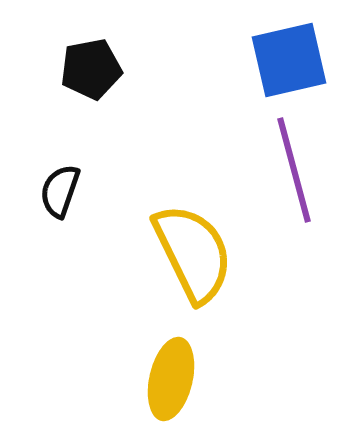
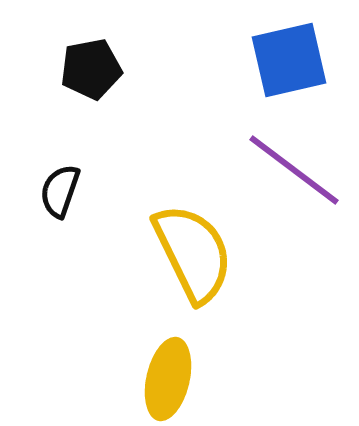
purple line: rotated 38 degrees counterclockwise
yellow ellipse: moved 3 px left
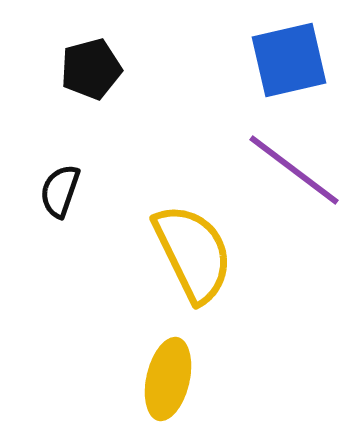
black pentagon: rotated 4 degrees counterclockwise
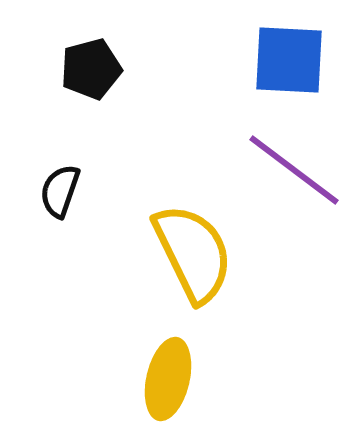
blue square: rotated 16 degrees clockwise
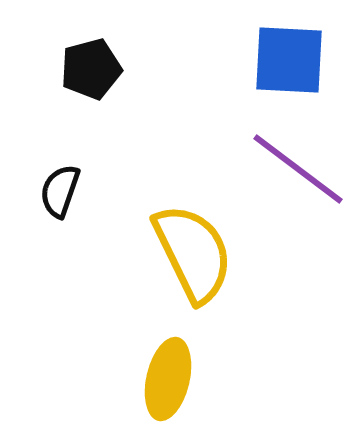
purple line: moved 4 px right, 1 px up
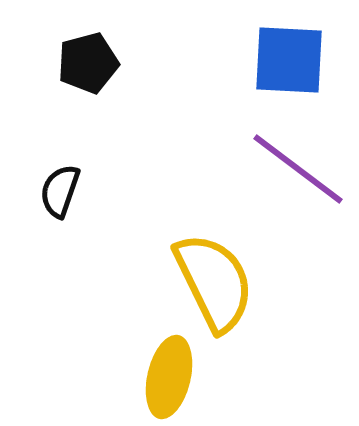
black pentagon: moved 3 px left, 6 px up
yellow semicircle: moved 21 px right, 29 px down
yellow ellipse: moved 1 px right, 2 px up
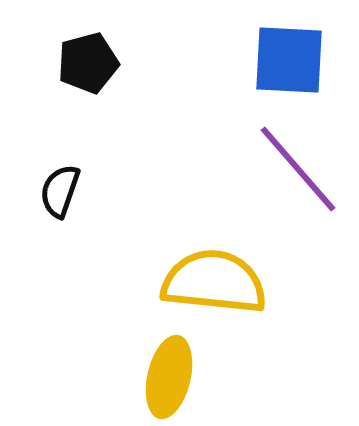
purple line: rotated 12 degrees clockwise
yellow semicircle: rotated 58 degrees counterclockwise
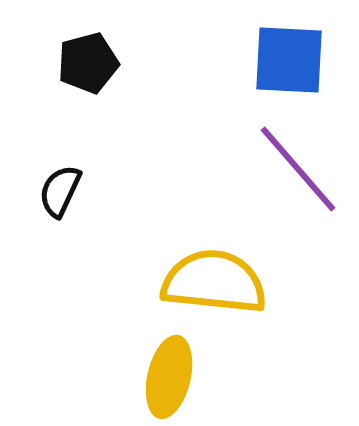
black semicircle: rotated 6 degrees clockwise
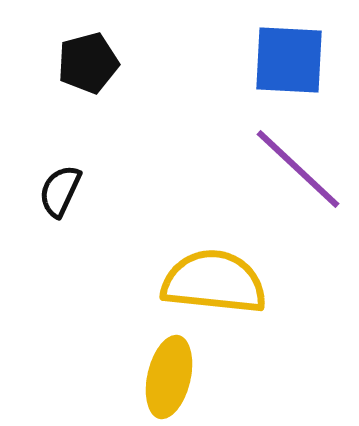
purple line: rotated 6 degrees counterclockwise
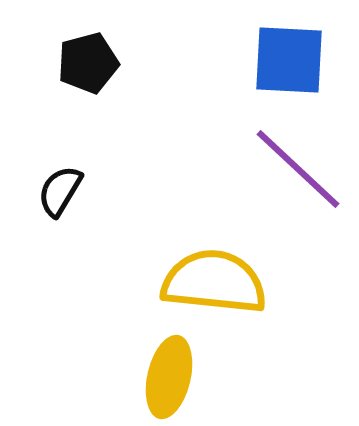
black semicircle: rotated 6 degrees clockwise
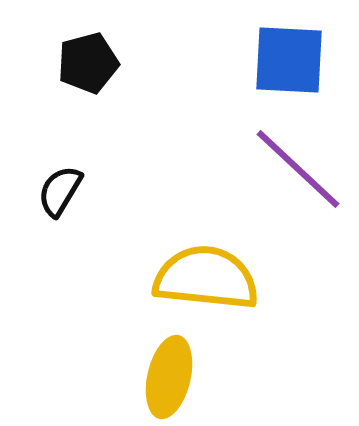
yellow semicircle: moved 8 px left, 4 px up
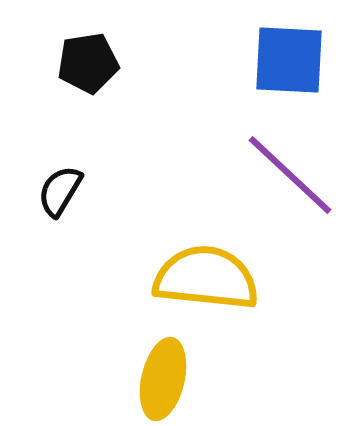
black pentagon: rotated 6 degrees clockwise
purple line: moved 8 px left, 6 px down
yellow ellipse: moved 6 px left, 2 px down
